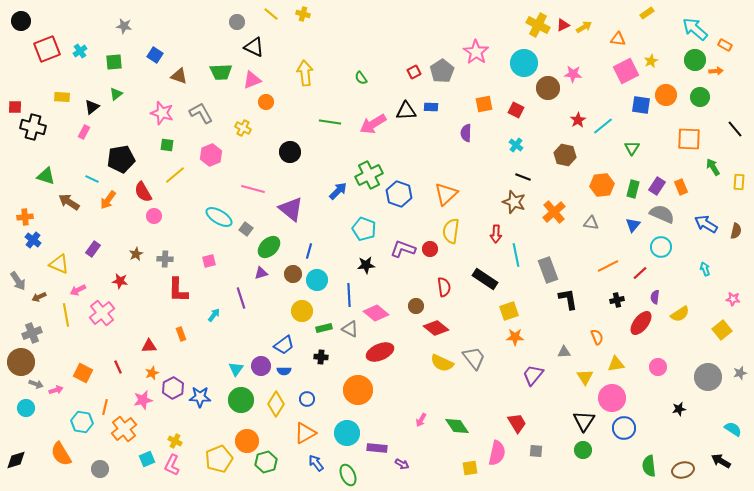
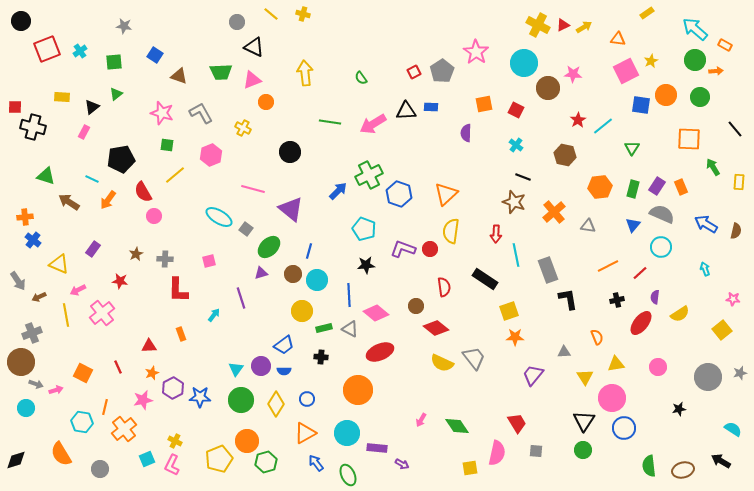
orange hexagon at (602, 185): moved 2 px left, 2 px down
gray triangle at (591, 223): moved 3 px left, 3 px down
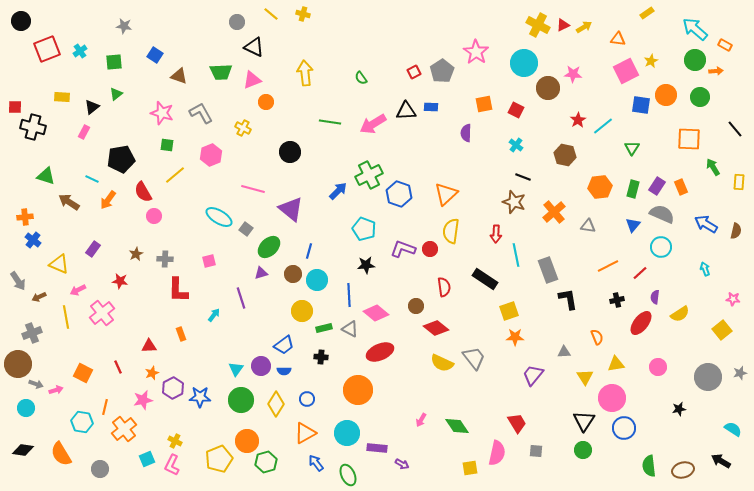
yellow line at (66, 315): moved 2 px down
brown circle at (21, 362): moved 3 px left, 2 px down
black diamond at (16, 460): moved 7 px right, 10 px up; rotated 25 degrees clockwise
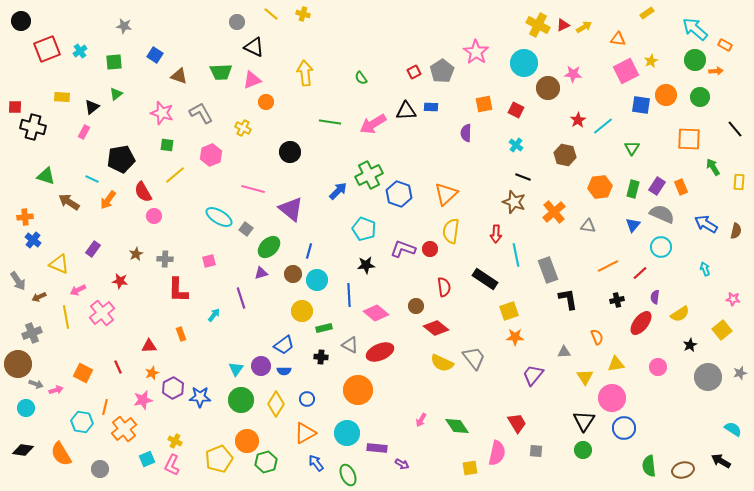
gray triangle at (350, 329): moved 16 px down
black star at (679, 409): moved 11 px right, 64 px up; rotated 16 degrees counterclockwise
